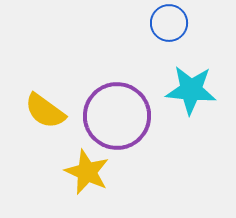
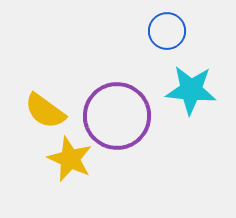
blue circle: moved 2 px left, 8 px down
yellow star: moved 17 px left, 13 px up
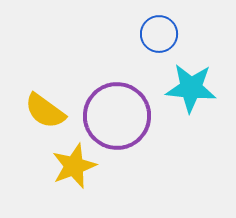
blue circle: moved 8 px left, 3 px down
cyan star: moved 2 px up
yellow star: moved 4 px right, 7 px down; rotated 27 degrees clockwise
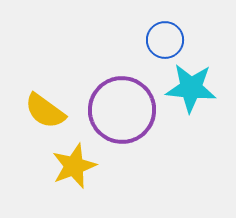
blue circle: moved 6 px right, 6 px down
purple circle: moved 5 px right, 6 px up
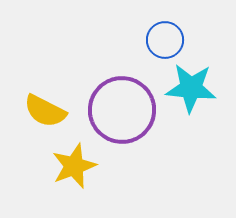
yellow semicircle: rotated 9 degrees counterclockwise
